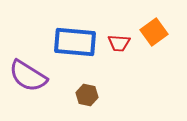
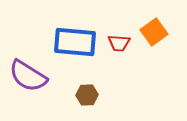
brown hexagon: rotated 15 degrees counterclockwise
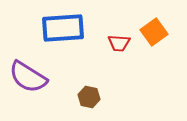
blue rectangle: moved 12 px left, 14 px up; rotated 9 degrees counterclockwise
purple semicircle: moved 1 px down
brown hexagon: moved 2 px right, 2 px down; rotated 15 degrees clockwise
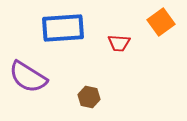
orange square: moved 7 px right, 10 px up
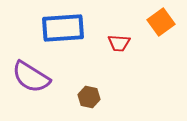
purple semicircle: moved 3 px right
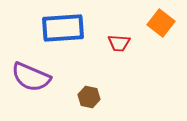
orange square: moved 1 px down; rotated 16 degrees counterclockwise
purple semicircle: rotated 9 degrees counterclockwise
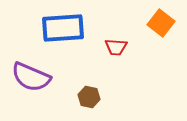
red trapezoid: moved 3 px left, 4 px down
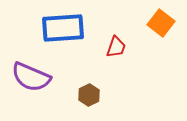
red trapezoid: rotated 75 degrees counterclockwise
brown hexagon: moved 2 px up; rotated 20 degrees clockwise
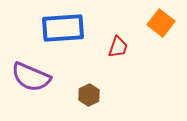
red trapezoid: moved 2 px right
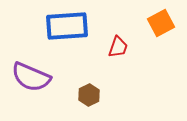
orange square: rotated 24 degrees clockwise
blue rectangle: moved 4 px right, 2 px up
